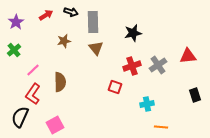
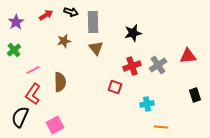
pink line: rotated 16 degrees clockwise
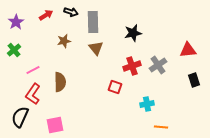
red triangle: moved 6 px up
black rectangle: moved 1 px left, 15 px up
pink square: rotated 18 degrees clockwise
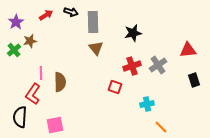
brown star: moved 34 px left
pink line: moved 8 px right, 3 px down; rotated 64 degrees counterclockwise
black semicircle: rotated 20 degrees counterclockwise
orange line: rotated 40 degrees clockwise
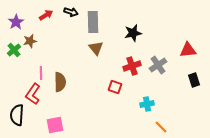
black semicircle: moved 3 px left, 2 px up
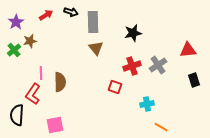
orange line: rotated 16 degrees counterclockwise
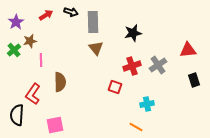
pink line: moved 13 px up
orange line: moved 25 px left
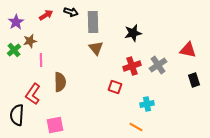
red triangle: rotated 18 degrees clockwise
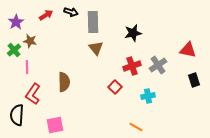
brown star: rotated 24 degrees clockwise
pink line: moved 14 px left, 7 px down
brown semicircle: moved 4 px right
red square: rotated 24 degrees clockwise
cyan cross: moved 1 px right, 8 px up
